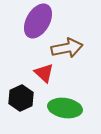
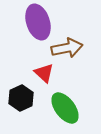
purple ellipse: moved 1 px down; rotated 48 degrees counterclockwise
green ellipse: rotated 44 degrees clockwise
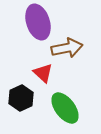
red triangle: moved 1 px left
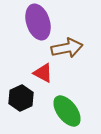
red triangle: rotated 15 degrees counterclockwise
green ellipse: moved 2 px right, 3 px down
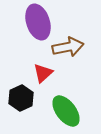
brown arrow: moved 1 px right, 1 px up
red triangle: rotated 50 degrees clockwise
green ellipse: moved 1 px left
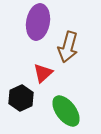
purple ellipse: rotated 28 degrees clockwise
brown arrow: rotated 116 degrees clockwise
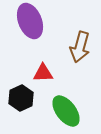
purple ellipse: moved 8 px left, 1 px up; rotated 32 degrees counterclockwise
brown arrow: moved 12 px right
red triangle: rotated 40 degrees clockwise
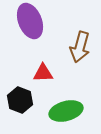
black hexagon: moved 1 px left, 2 px down; rotated 15 degrees counterclockwise
green ellipse: rotated 68 degrees counterclockwise
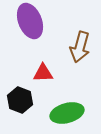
green ellipse: moved 1 px right, 2 px down
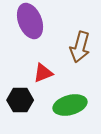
red triangle: rotated 20 degrees counterclockwise
black hexagon: rotated 20 degrees counterclockwise
green ellipse: moved 3 px right, 8 px up
